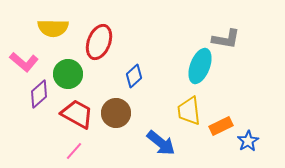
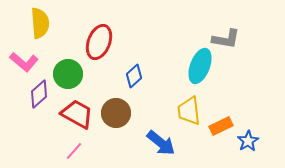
yellow semicircle: moved 13 px left, 5 px up; rotated 96 degrees counterclockwise
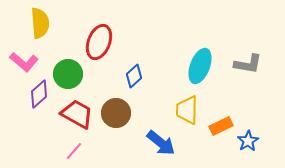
gray L-shape: moved 22 px right, 25 px down
yellow trapezoid: moved 2 px left, 1 px up; rotated 8 degrees clockwise
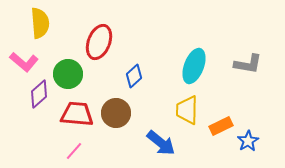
cyan ellipse: moved 6 px left
red trapezoid: rotated 24 degrees counterclockwise
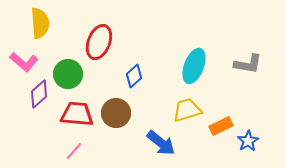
yellow trapezoid: rotated 72 degrees clockwise
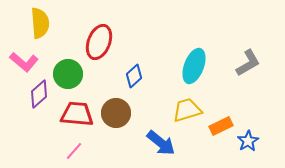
gray L-shape: moved 1 px up; rotated 40 degrees counterclockwise
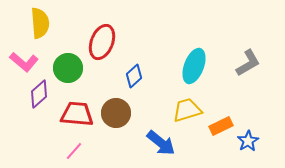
red ellipse: moved 3 px right
green circle: moved 6 px up
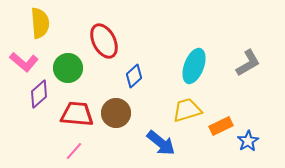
red ellipse: moved 2 px right, 1 px up; rotated 48 degrees counterclockwise
